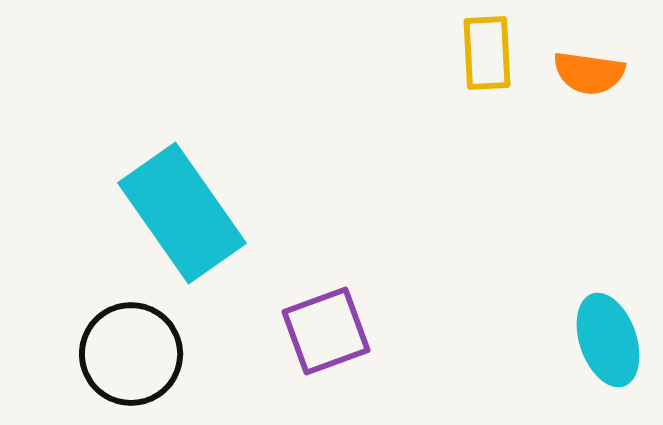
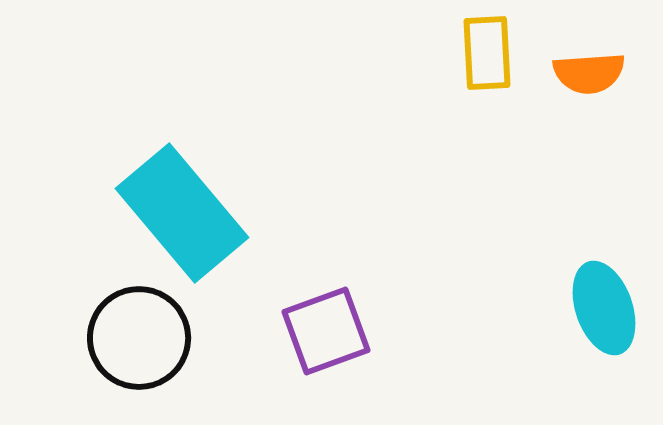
orange semicircle: rotated 12 degrees counterclockwise
cyan rectangle: rotated 5 degrees counterclockwise
cyan ellipse: moved 4 px left, 32 px up
black circle: moved 8 px right, 16 px up
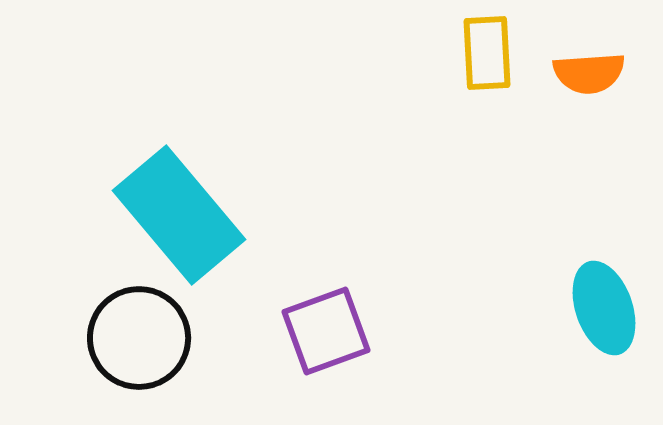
cyan rectangle: moved 3 px left, 2 px down
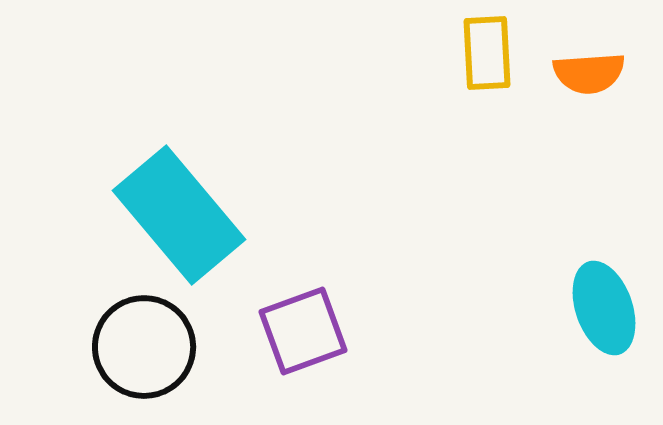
purple square: moved 23 px left
black circle: moved 5 px right, 9 px down
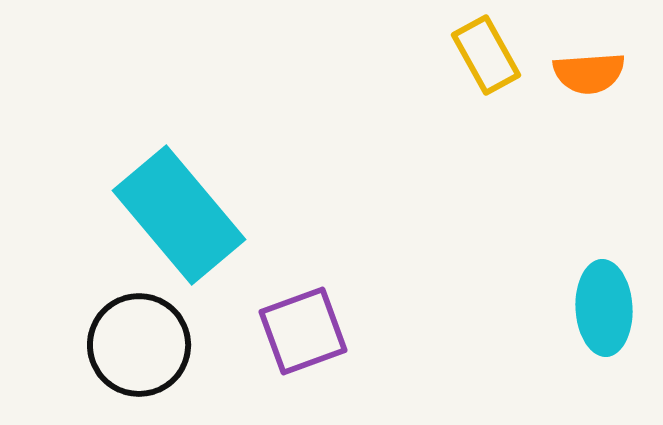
yellow rectangle: moved 1 px left, 2 px down; rotated 26 degrees counterclockwise
cyan ellipse: rotated 16 degrees clockwise
black circle: moved 5 px left, 2 px up
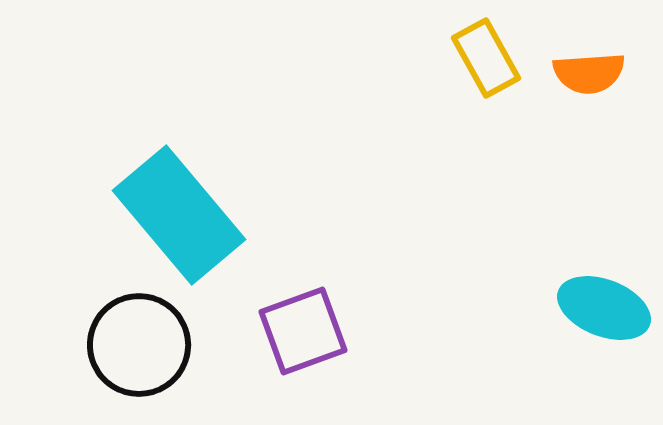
yellow rectangle: moved 3 px down
cyan ellipse: rotated 66 degrees counterclockwise
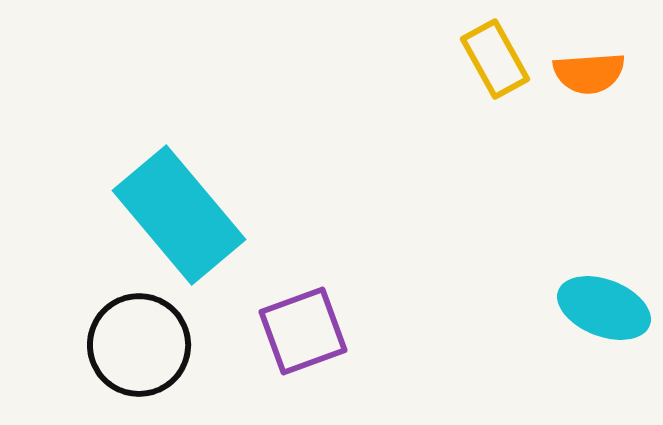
yellow rectangle: moved 9 px right, 1 px down
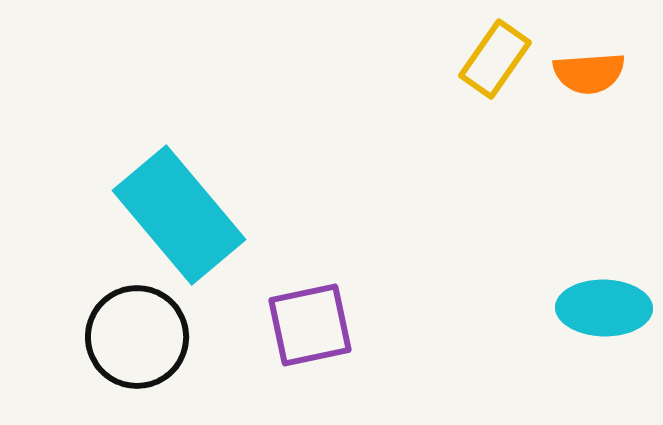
yellow rectangle: rotated 64 degrees clockwise
cyan ellipse: rotated 20 degrees counterclockwise
purple square: moved 7 px right, 6 px up; rotated 8 degrees clockwise
black circle: moved 2 px left, 8 px up
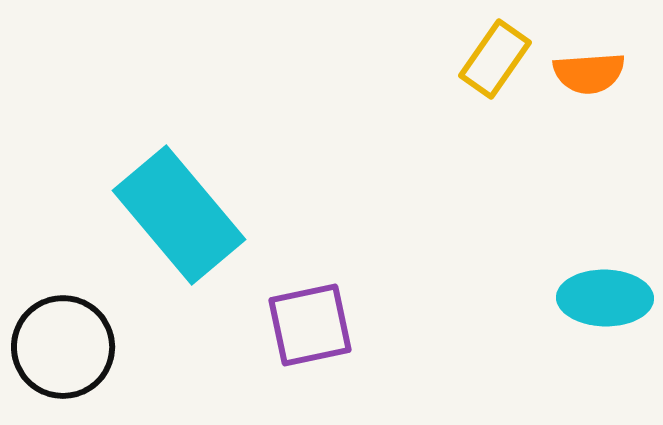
cyan ellipse: moved 1 px right, 10 px up
black circle: moved 74 px left, 10 px down
